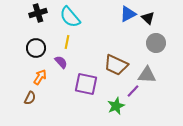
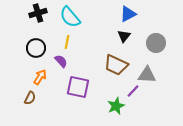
black triangle: moved 24 px left, 18 px down; rotated 24 degrees clockwise
purple semicircle: moved 1 px up
purple square: moved 8 px left, 3 px down
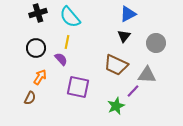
purple semicircle: moved 2 px up
